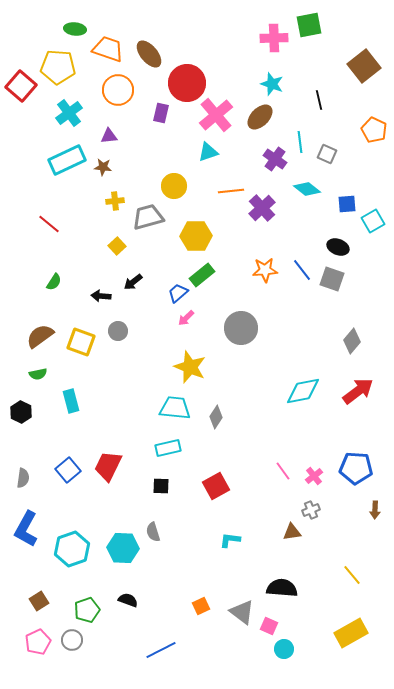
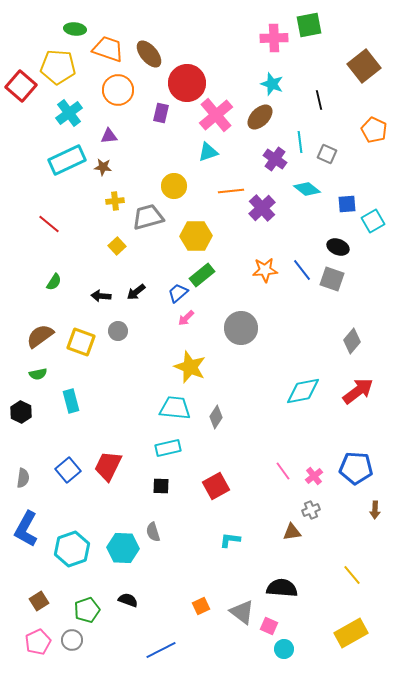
black arrow at (133, 282): moved 3 px right, 10 px down
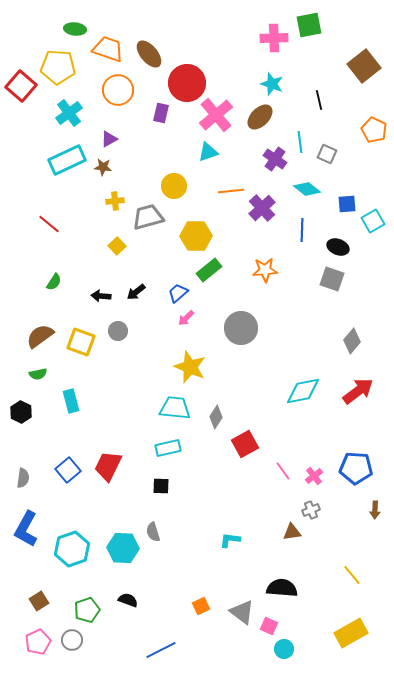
purple triangle at (109, 136): moved 3 px down; rotated 24 degrees counterclockwise
blue line at (302, 270): moved 40 px up; rotated 40 degrees clockwise
green rectangle at (202, 275): moved 7 px right, 5 px up
red square at (216, 486): moved 29 px right, 42 px up
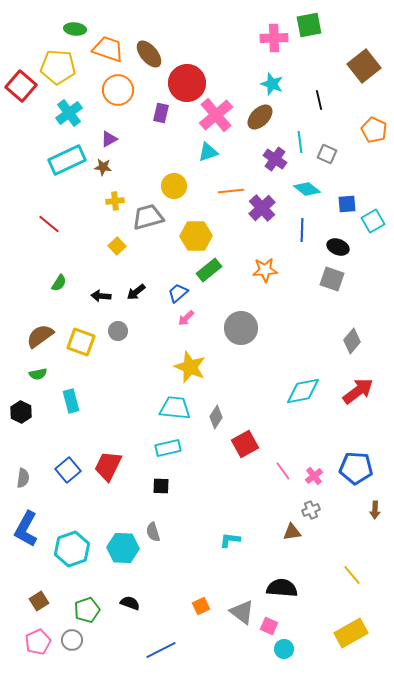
green semicircle at (54, 282): moved 5 px right, 1 px down
black semicircle at (128, 600): moved 2 px right, 3 px down
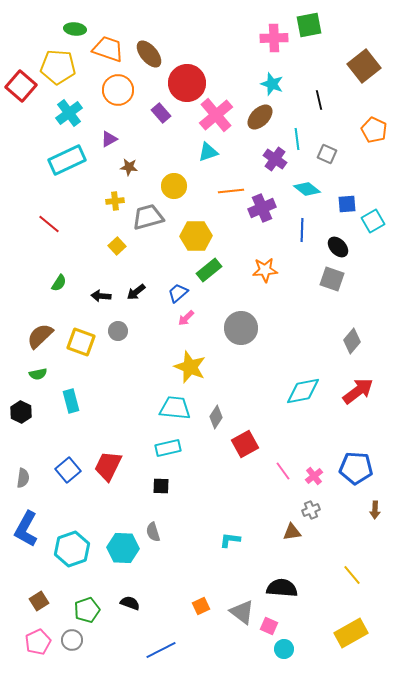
purple rectangle at (161, 113): rotated 54 degrees counterclockwise
cyan line at (300, 142): moved 3 px left, 3 px up
brown star at (103, 167): moved 26 px right
purple cross at (262, 208): rotated 20 degrees clockwise
black ellipse at (338, 247): rotated 25 degrees clockwise
brown semicircle at (40, 336): rotated 8 degrees counterclockwise
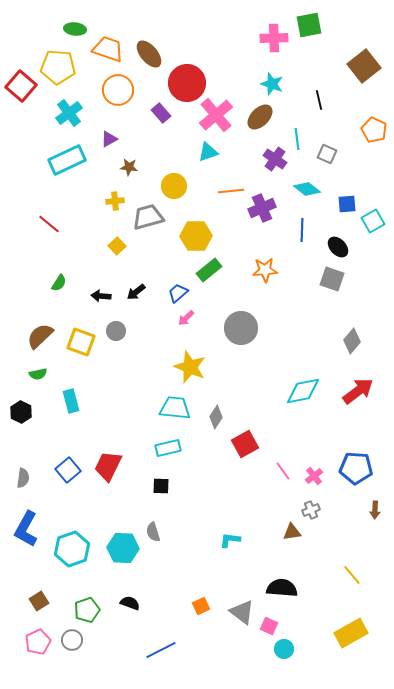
gray circle at (118, 331): moved 2 px left
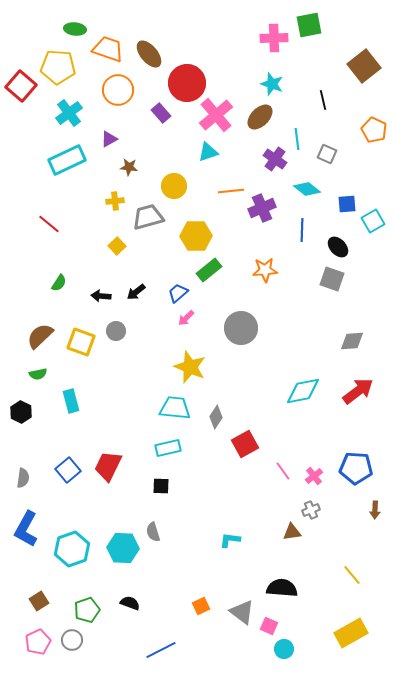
black line at (319, 100): moved 4 px right
gray diamond at (352, 341): rotated 45 degrees clockwise
